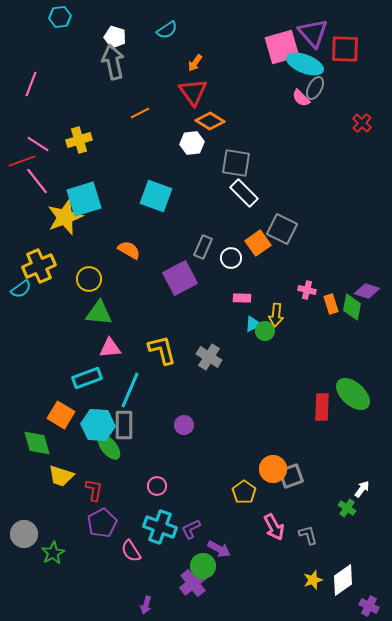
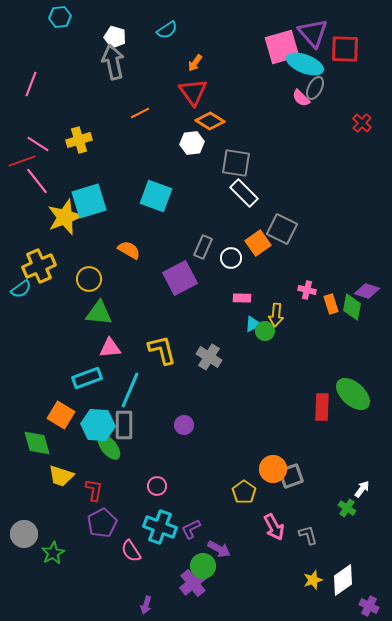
cyan square at (84, 199): moved 5 px right, 2 px down
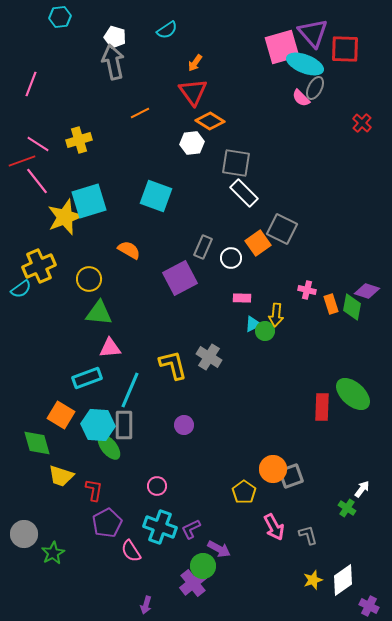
yellow L-shape at (162, 350): moved 11 px right, 15 px down
purple pentagon at (102, 523): moved 5 px right
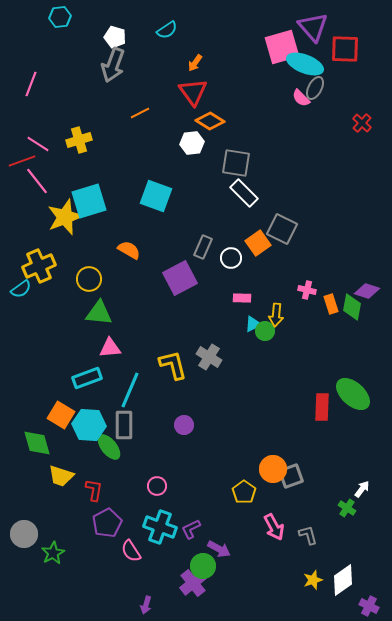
purple triangle at (313, 33): moved 6 px up
gray arrow at (113, 62): moved 3 px down; rotated 148 degrees counterclockwise
cyan hexagon at (98, 425): moved 9 px left
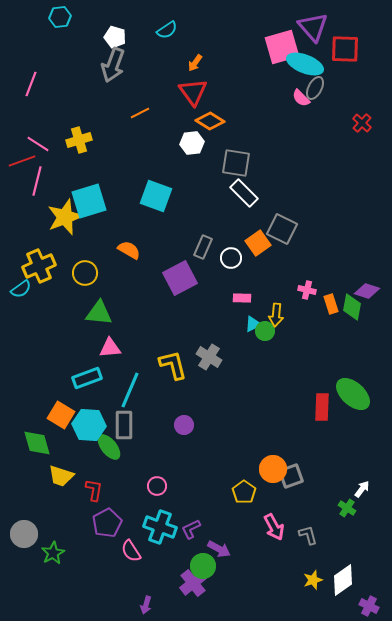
pink line at (37, 181): rotated 52 degrees clockwise
yellow circle at (89, 279): moved 4 px left, 6 px up
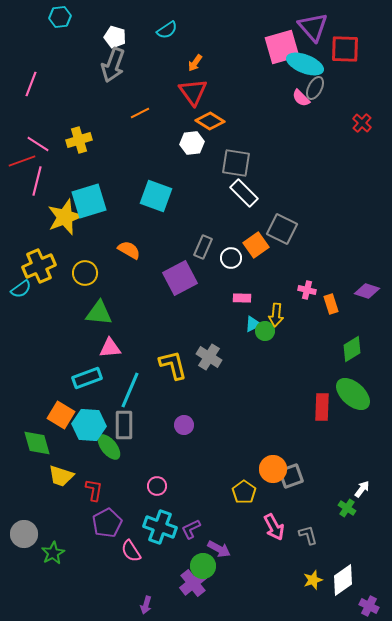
orange square at (258, 243): moved 2 px left, 2 px down
green diamond at (352, 307): moved 42 px down; rotated 48 degrees clockwise
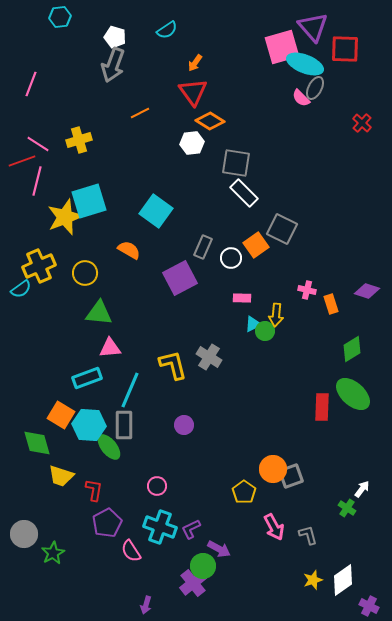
cyan square at (156, 196): moved 15 px down; rotated 16 degrees clockwise
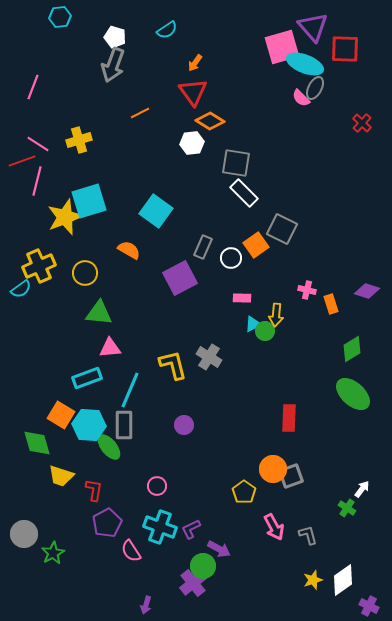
pink line at (31, 84): moved 2 px right, 3 px down
red rectangle at (322, 407): moved 33 px left, 11 px down
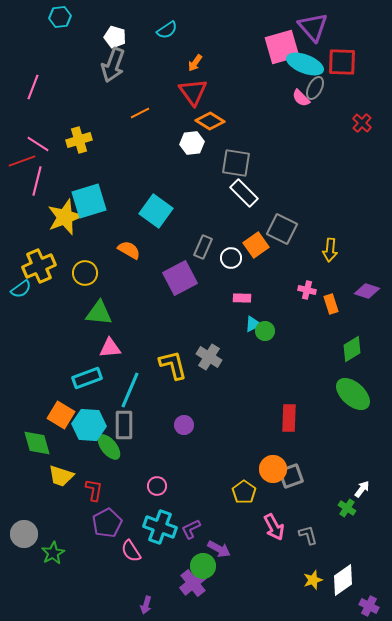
red square at (345, 49): moved 3 px left, 13 px down
yellow arrow at (276, 315): moved 54 px right, 65 px up
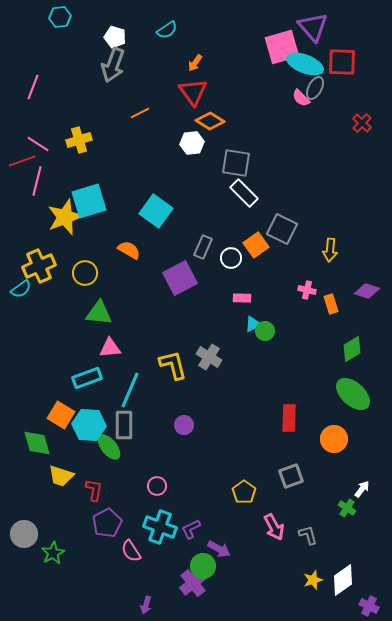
orange circle at (273, 469): moved 61 px right, 30 px up
